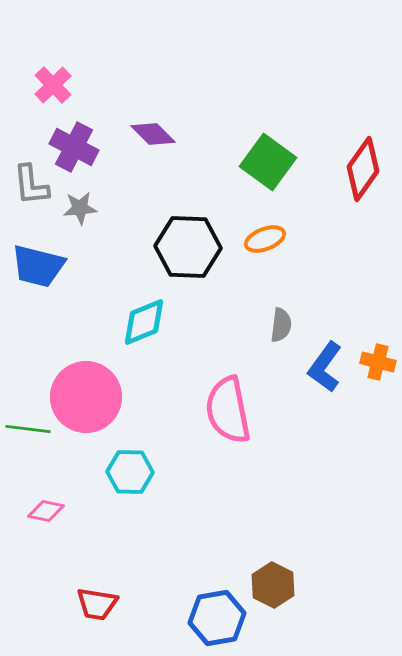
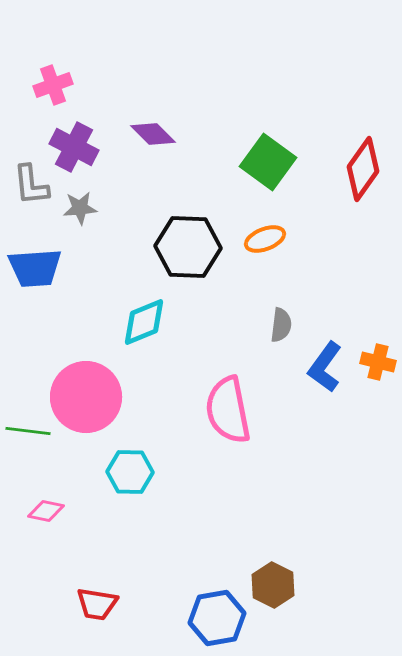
pink cross: rotated 24 degrees clockwise
blue trapezoid: moved 3 px left, 2 px down; rotated 18 degrees counterclockwise
green line: moved 2 px down
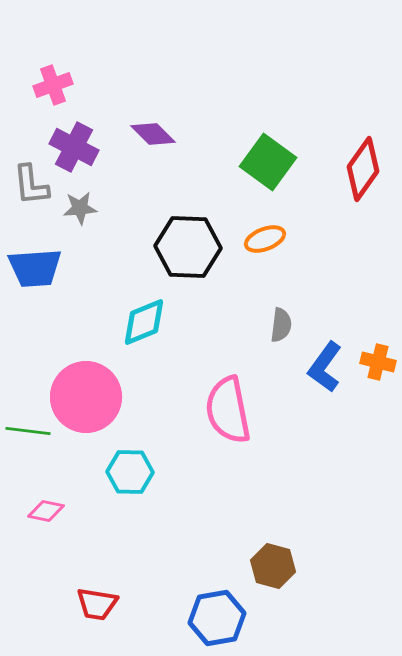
brown hexagon: moved 19 px up; rotated 12 degrees counterclockwise
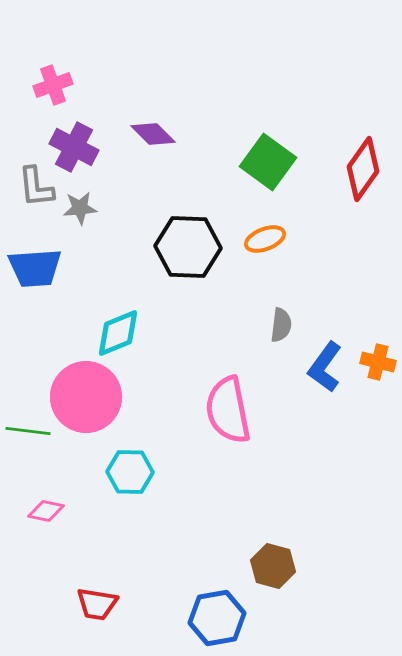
gray L-shape: moved 5 px right, 2 px down
cyan diamond: moved 26 px left, 11 px down
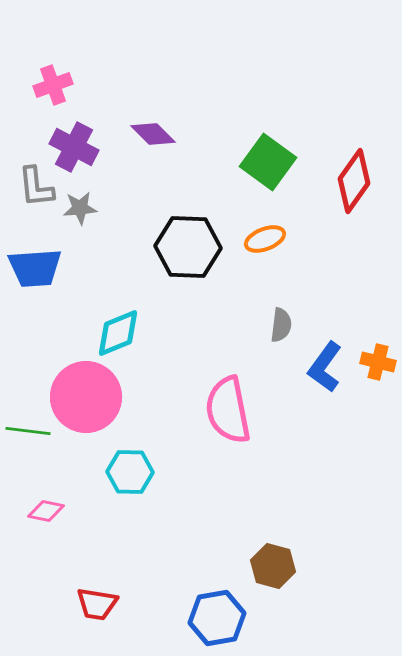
red diamond: moved 9 px left, 12 px down
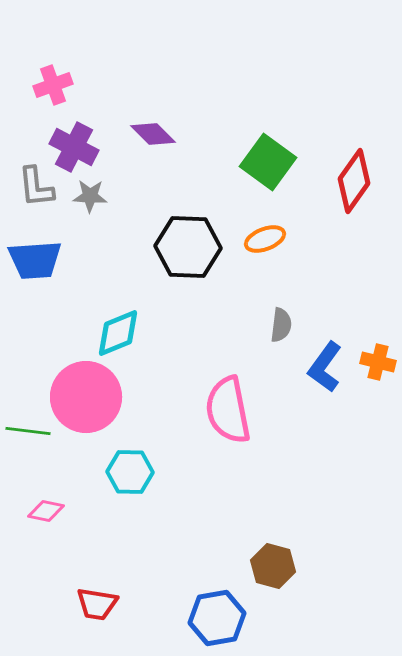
gray star: moved 10 px right, 12 px up; rotated 8 degrees clockwise
blue trapezoid: moved 8 px up
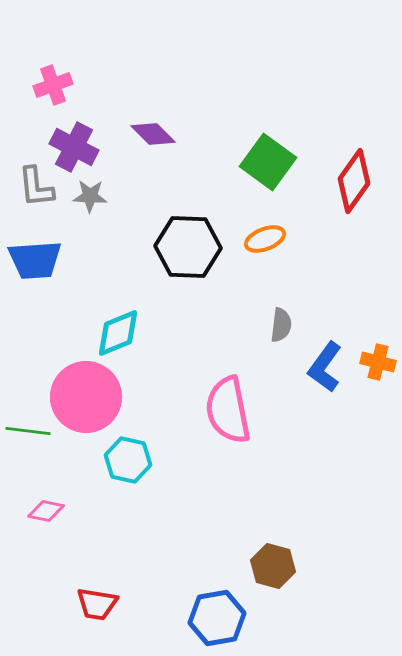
cyan hexagon: moved 2 px left, 12 px up; rotated 12 degrees clockwise
